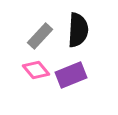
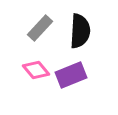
black semicircle: moved 2 px right, 1 px down
gray rectangle: moved 8 px up
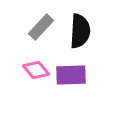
gray rectangle: moved 1 px right, 1 px up
purple rectangle: rotated 20 degrees clockwise
